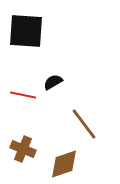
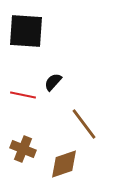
black semicircle: rotated 18 degrees counterclockwise
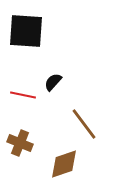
brown cross: moved 3 px left, 6 px up
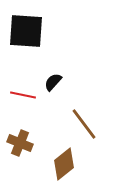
brown diamond: rotated 20 degrees counterclockwise
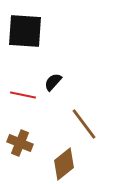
black square: moved 1 px left
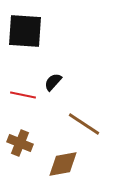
brown line: rotated 20 degrees counterclockwise
brown diamond: moved 1 px left; rotated 28 degrees clockwise
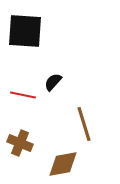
brown line: rotated 40 degrees clockwise
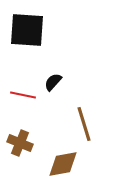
black square: moved 2 px right, 1 px up
